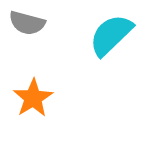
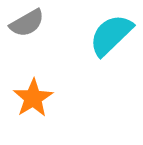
gray semicircle: rotated 45 degrees counterclockwise
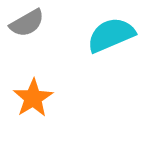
cyan semicircle: rotated 21 degrees clockwise
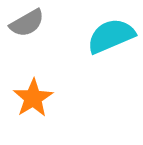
cyan semicircle: moved 1 px down
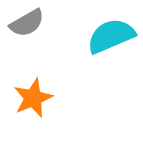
orange star: rotated 9 degrees clockwise
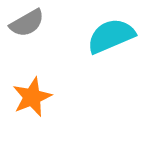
orange star: moved 1 px left, 1 px up
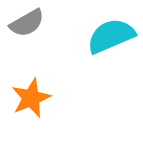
orange star: moved 1 px left, 1 px down
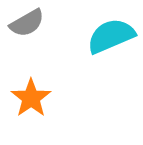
orange star: rotated 12 degrees counterclockwise
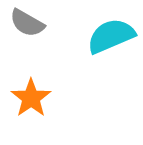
gray semicircle: rotated 60 degrees clockwise
